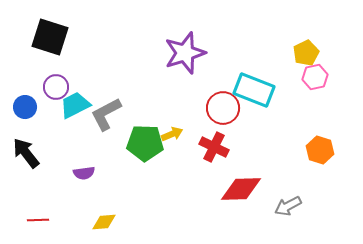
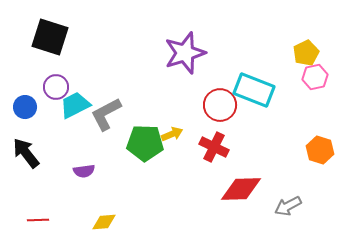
red circle: moved 3 px left, 3 px up
purple semicircle: moved 2 px up
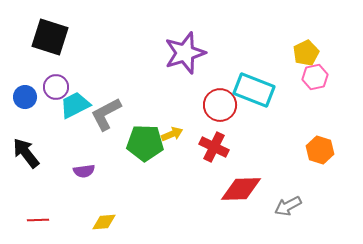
blue circle: moved 10 px up
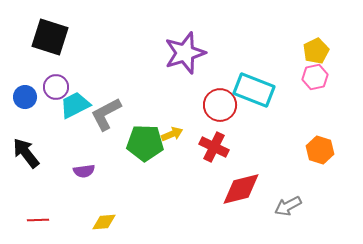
yellow pentagon: moved 10 px right, 2 px up
red diamond: rotated 12 degrees counterclockwise
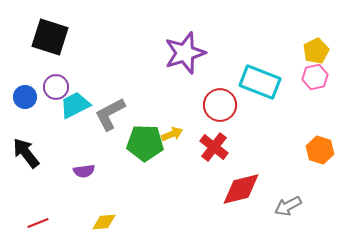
cyan rectangle: moved 6 px right, 8 px up
gray L-shape: moved 4 px right
red cross: rotated 12 degrees clockwise
red line: moved 3 px down; rotated 20 degrees counterclockwise
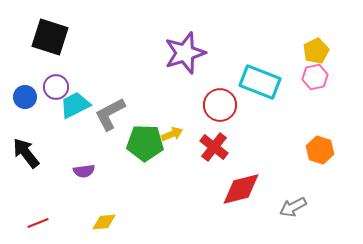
gray arrow: moved 5 px right, 1 px down
